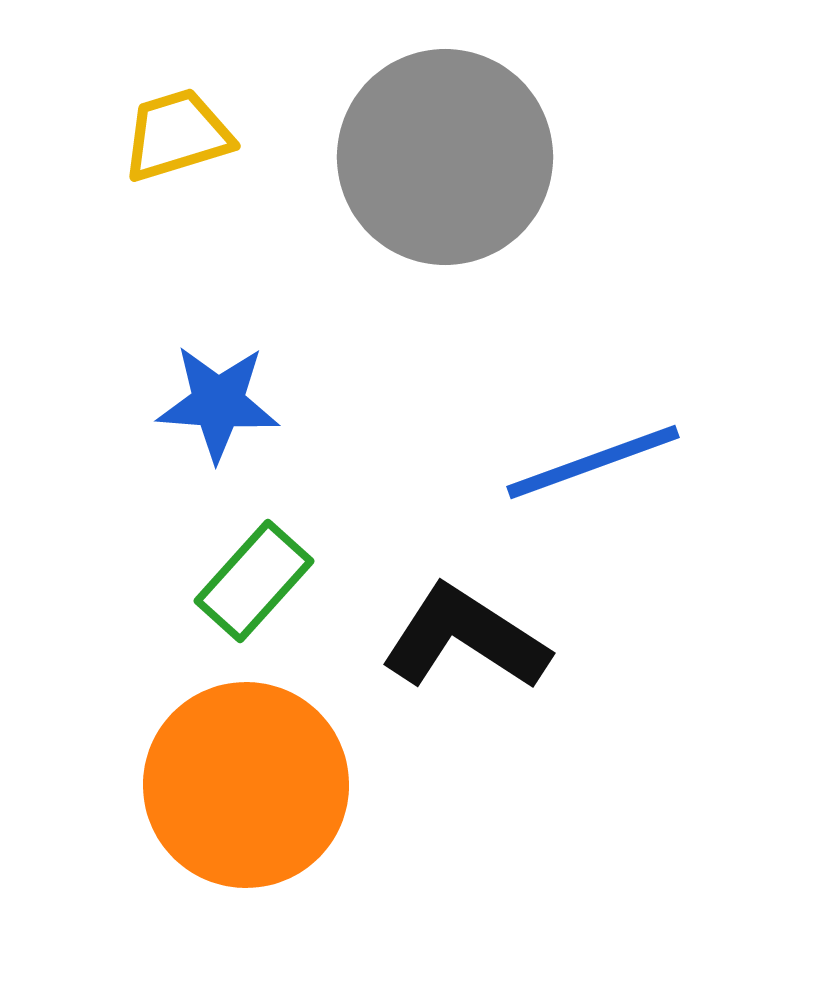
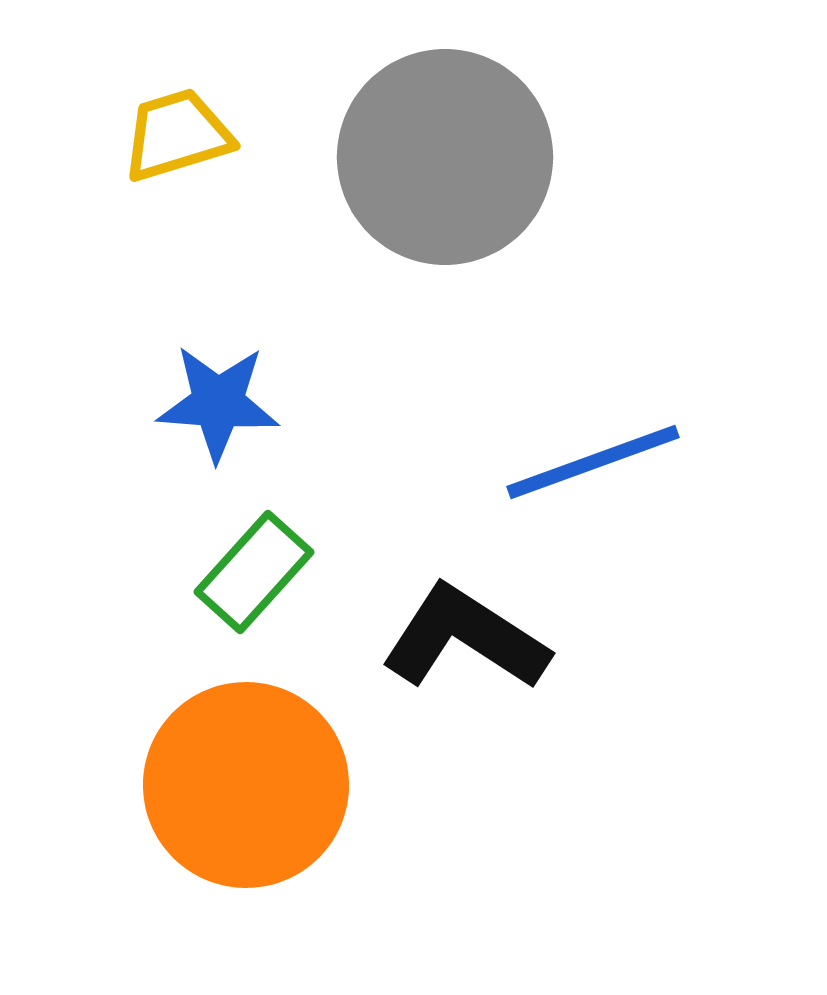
green rectangle: moved 9 px up
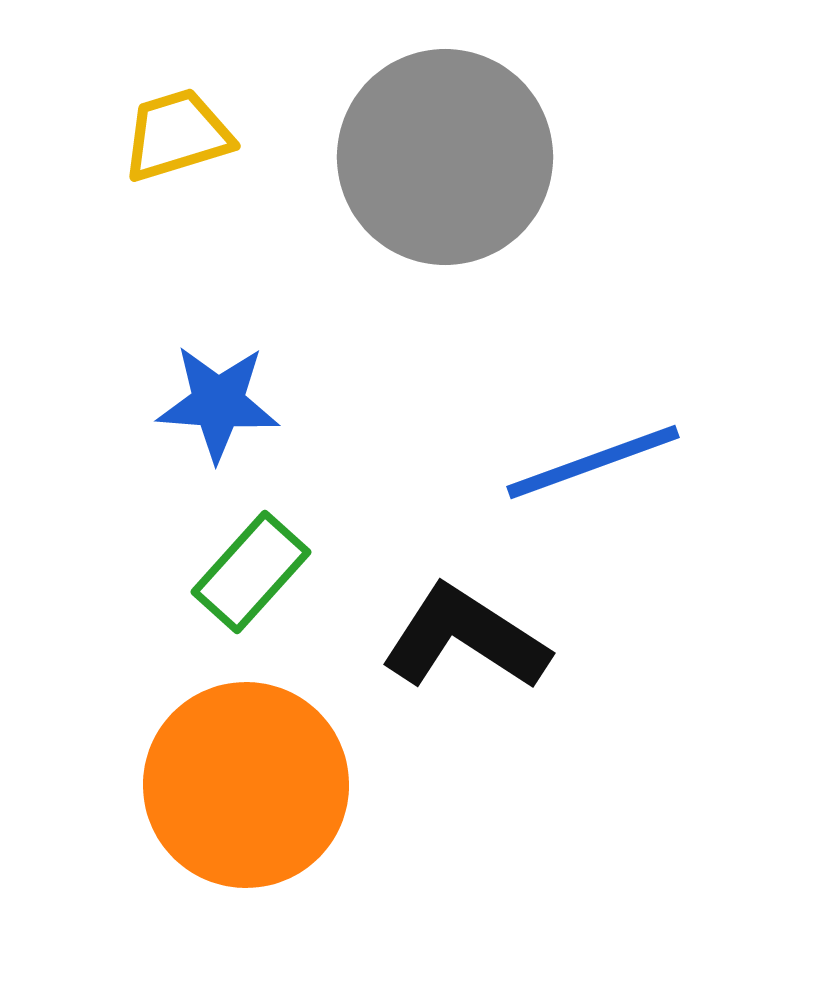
green rectangle: moved 3 px left
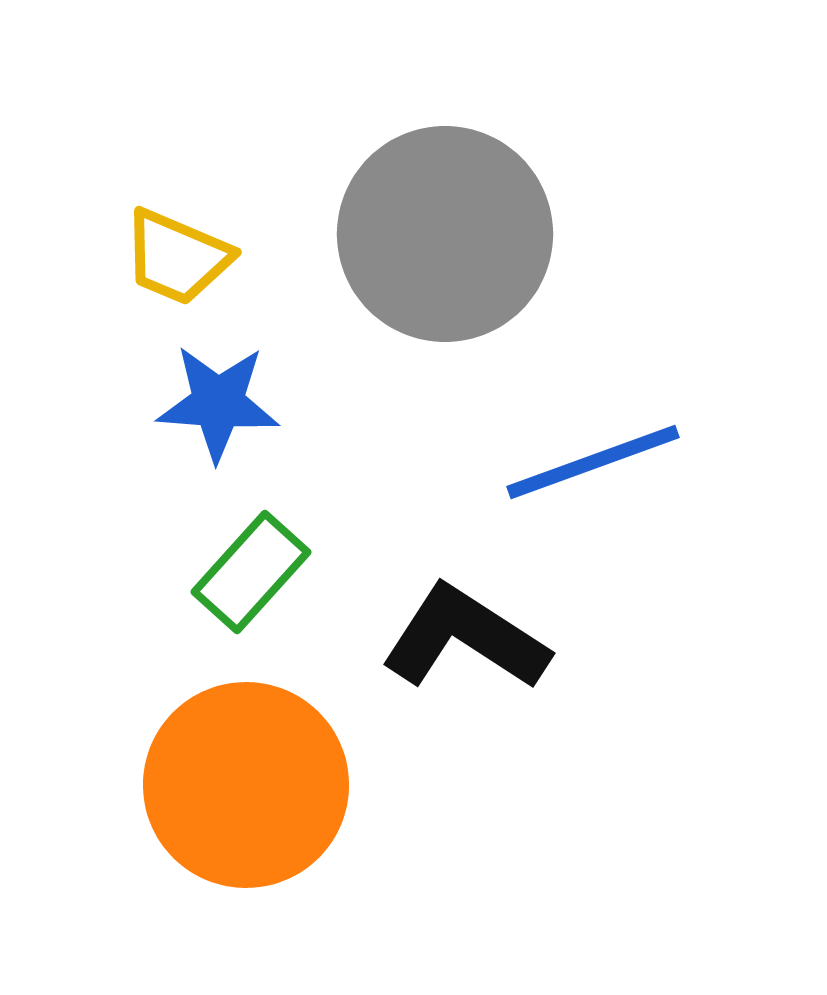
yellow trapezoid: moved 122 px down; rotated 140 degrees counterclockwise
gray circle: moved 77 px down
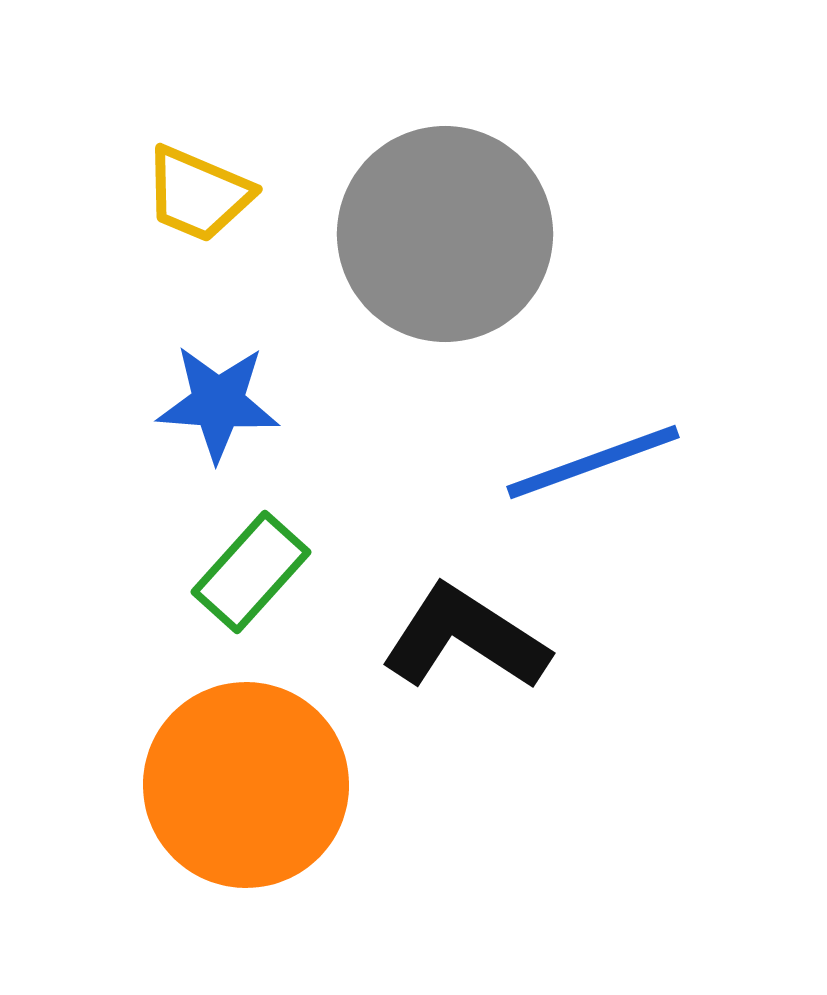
yellow trapezoid: moved 21 px right, 63 px up
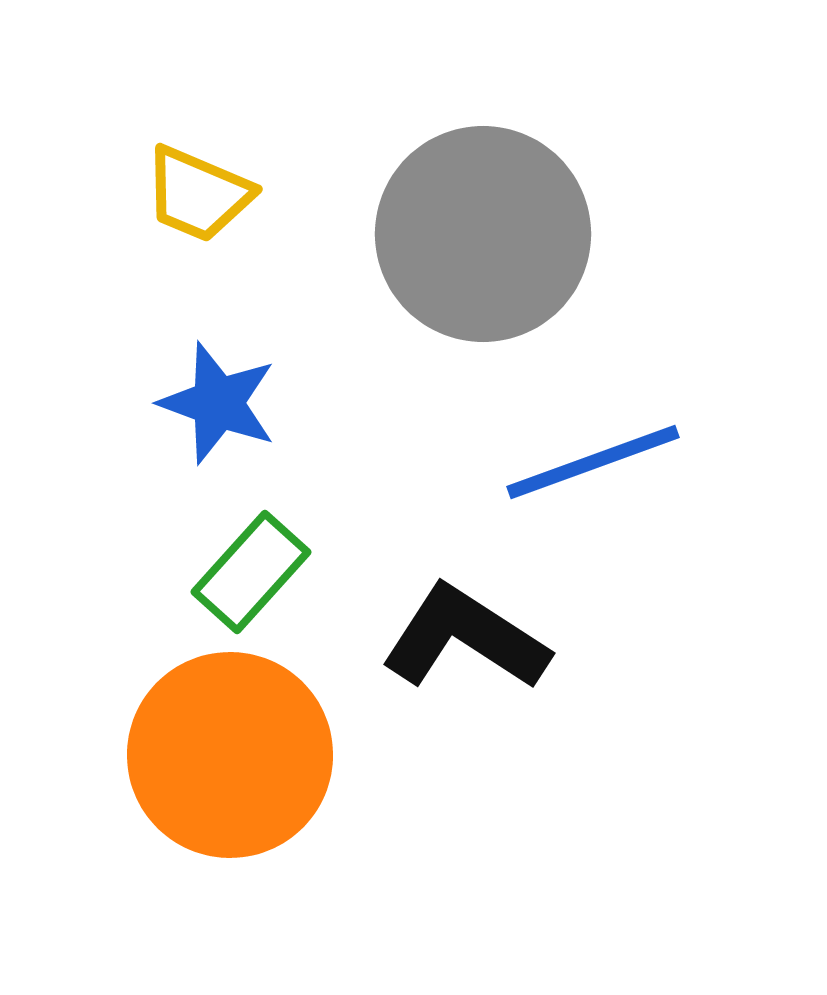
gray circle: moved 38 px right
blue star: rotated 16 degrees clockwise
orange circle: moved 16 px left, 30 px up
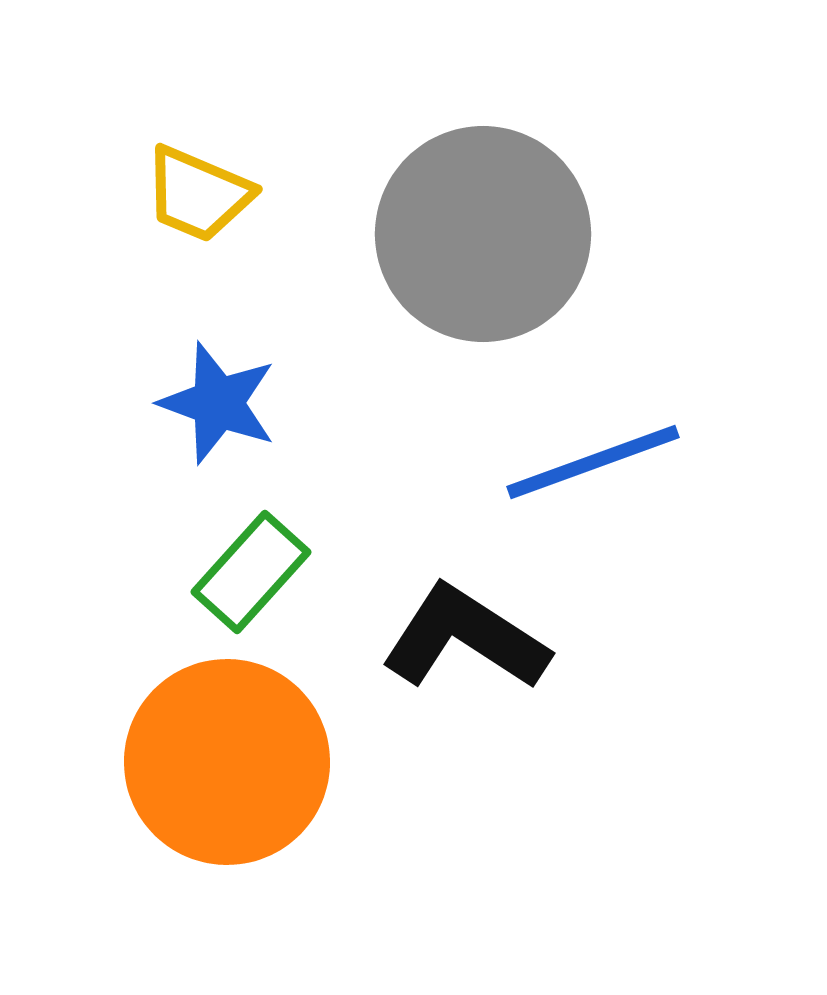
orange circle: moved 3 px left, 7 px down
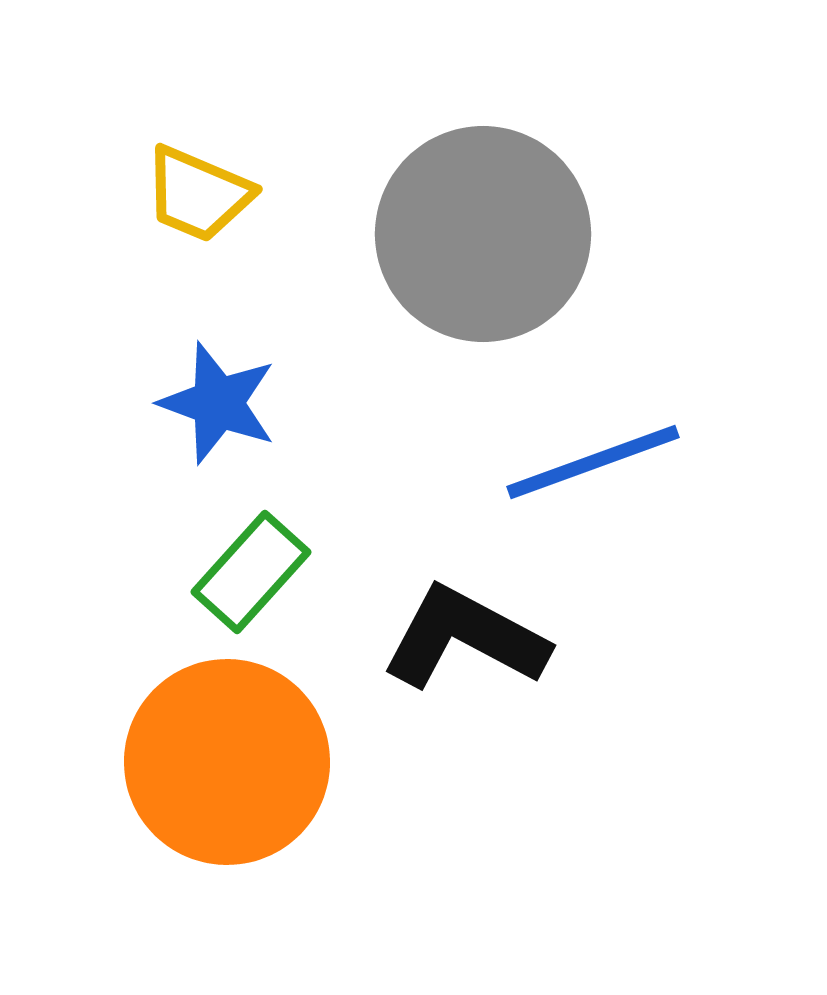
black L-shape: rotated 5 degrees counterclockwise
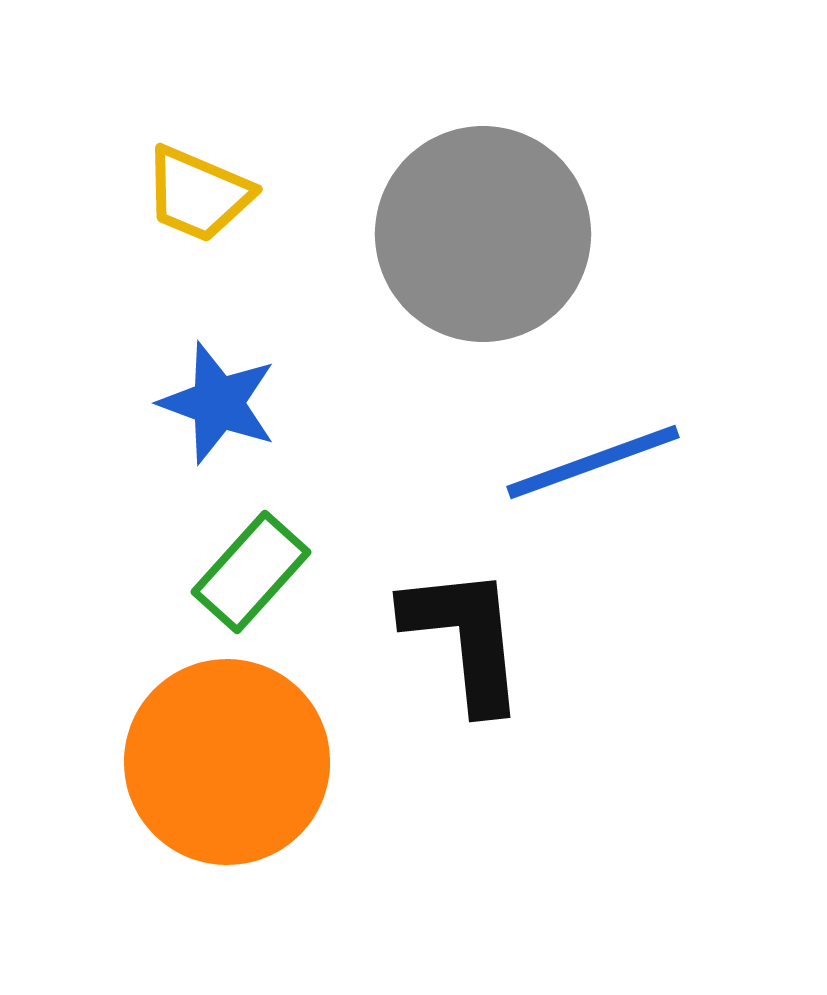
black L-shape: rotated 56 degrees clockwise
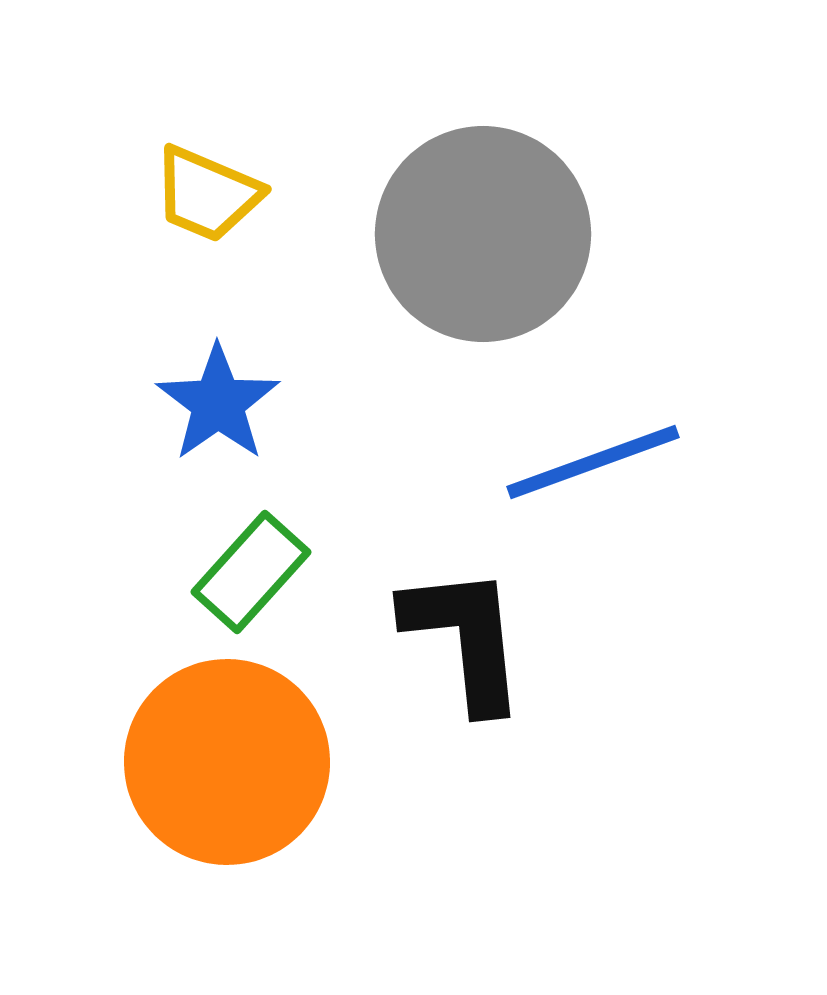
yellow trapezoid: moved 9 px right
blue star: rotated 17 degrees clockwise
